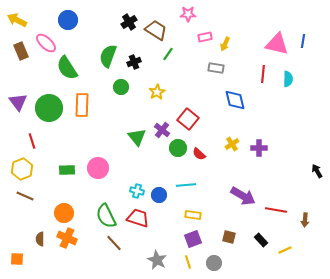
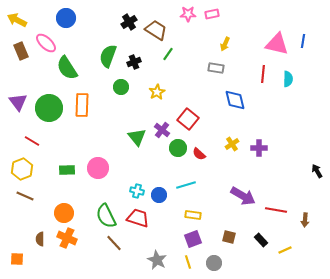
blue circle at (68, 20): moved 2 px left, 2 px up
pink rectangle at (205, 37): moved 7 px right, 23 px up
red line at (32, 141): rotated 42 degrees counterclockwise
cyan line at (186, 185): rotated 12 degrees counterclockwise
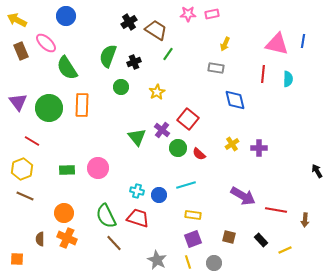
blue circle at (66, 18): moved 2 px up
